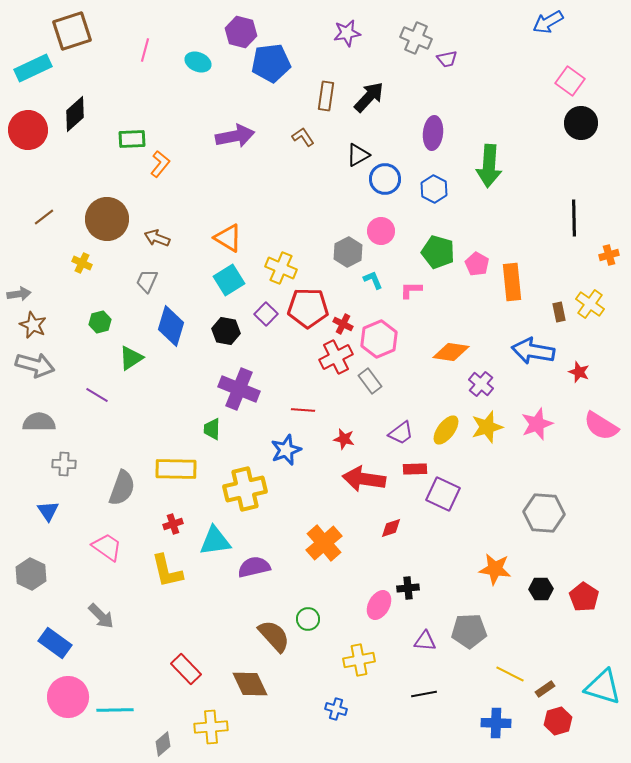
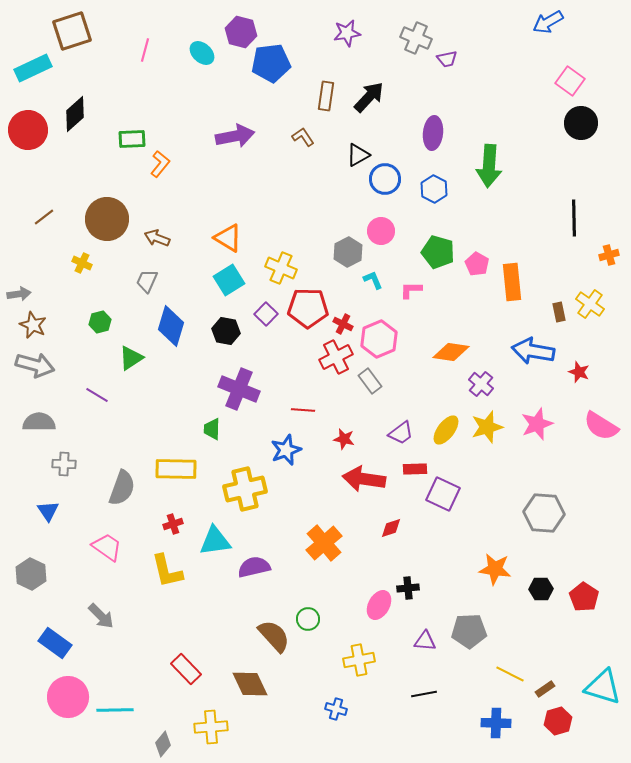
cyan ellipse at (198, 62): moved 4 px right, 9 px up; rotated 20 degrees clockwise
gray diamond at (163, 744): rotated 10 degrees counterclockwise
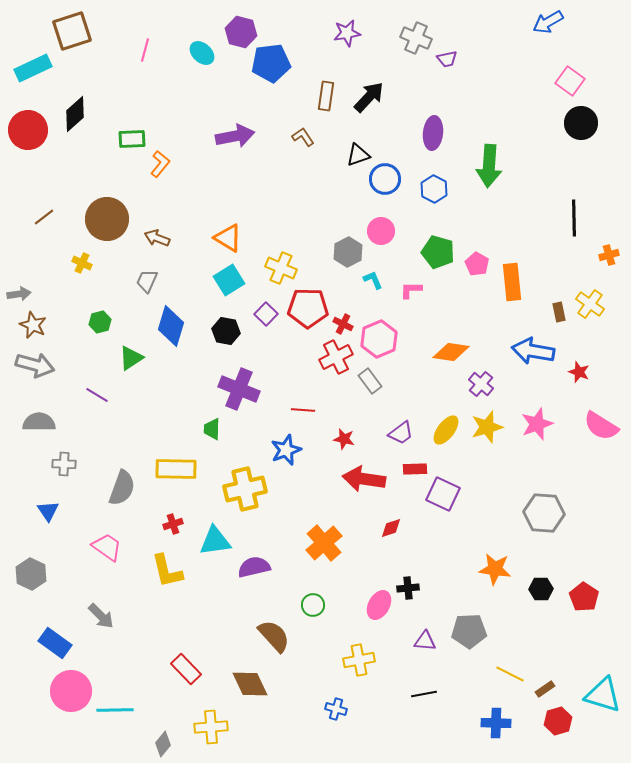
black triangle at (358, 155): rotated 10 degrees clockwise
green circle at (308, 619): moved 5 px right, 14 px up
cyan triangle at (603, 687): moved 8 px down
pink circle at (68, 697): moved 3 px right, 6 px up
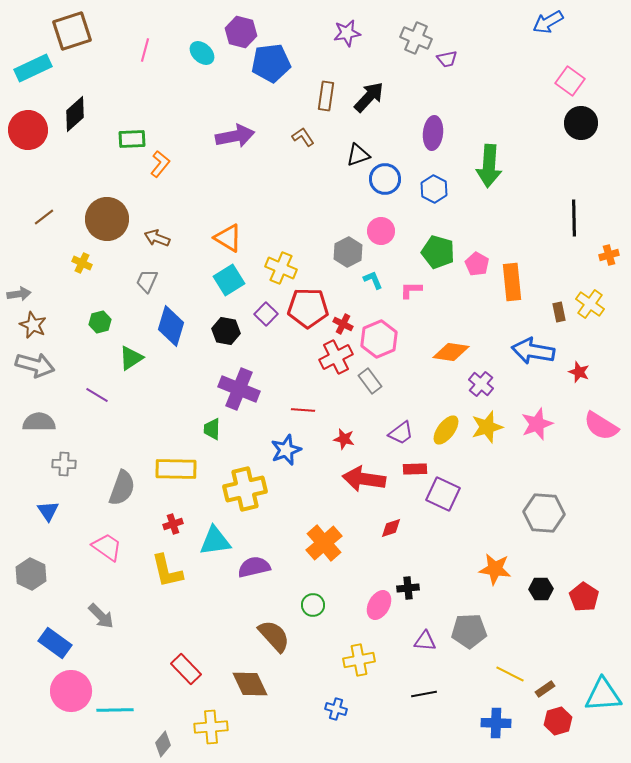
cyan triangle at (603, 695): rotated 21 degrees counterclockwise
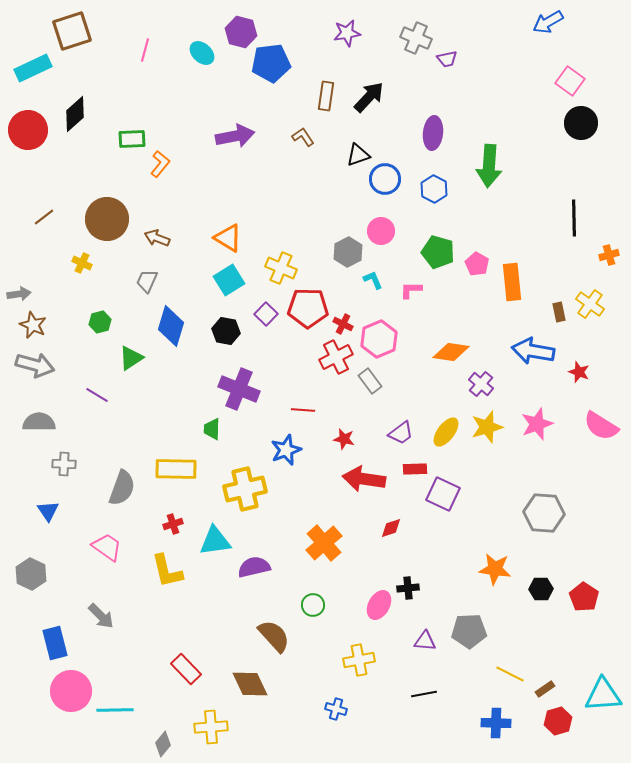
yellow ellipse at (446, 430): moved 2 px down
blue rectangle at (55, 643): rotated 40 degrees clockwise
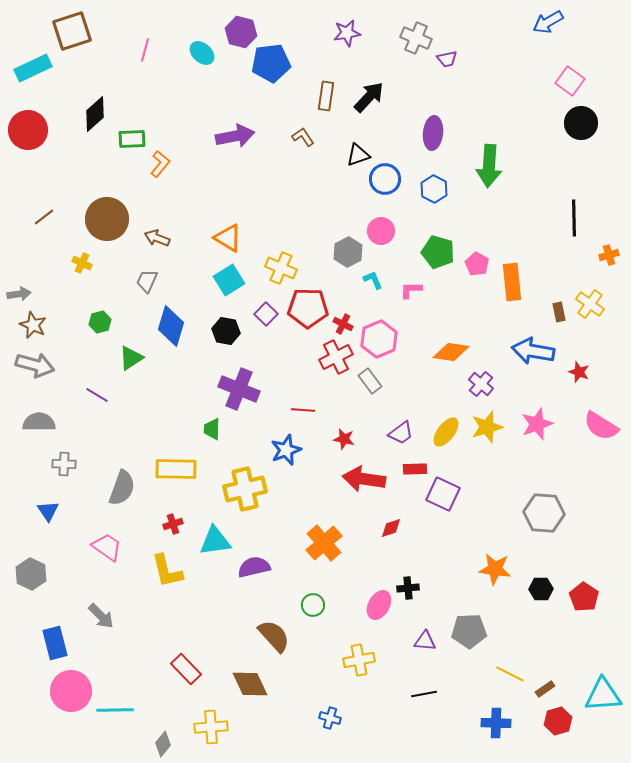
black diamond at (75, 114): moved 20 px right
blue cross at (336, 709): moved 6 px left, 9 px down
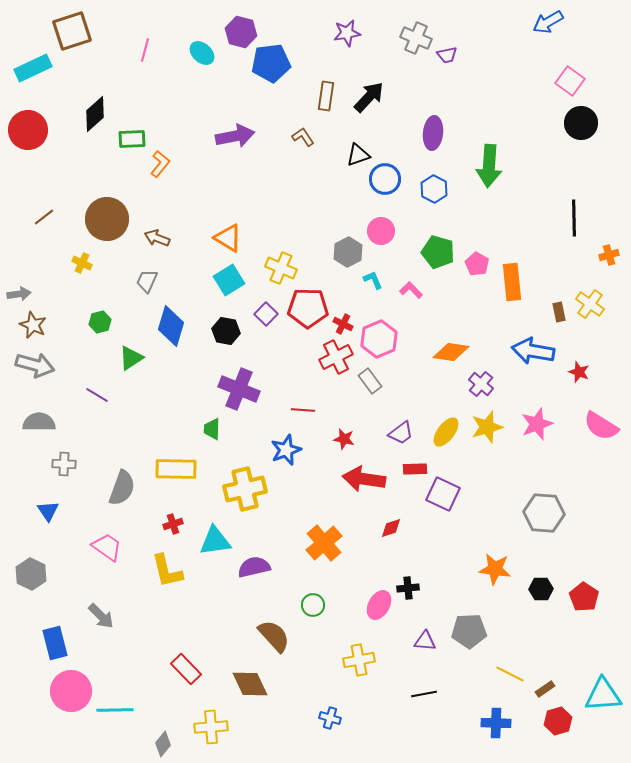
purple trapezoid at (447, 59): moved 4 px up
pink L-shape at (411, 290): rotated 45 degrees clockwise
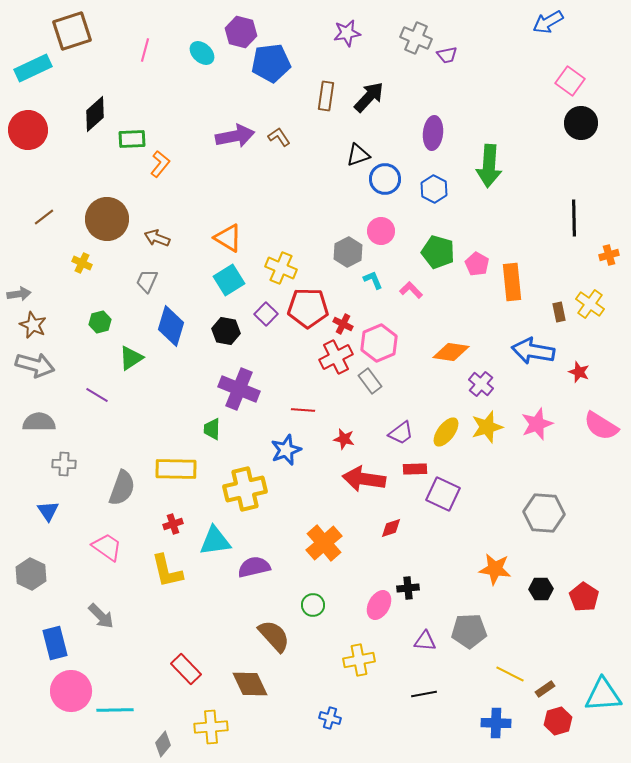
brown L-shape at (303, 137): moved 24 px left
pink hexagon at (379, 339): moved 4 px down
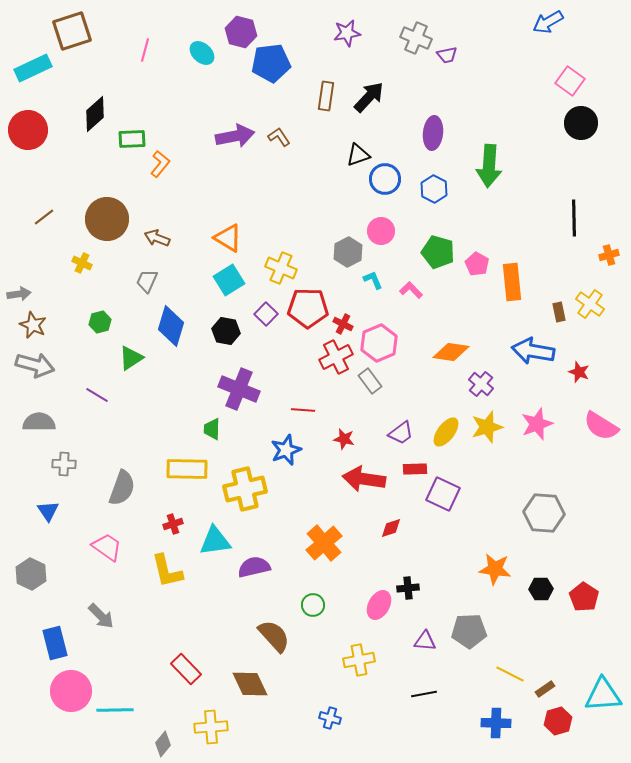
yellow rectangle at (176, 469): moved 11 px right
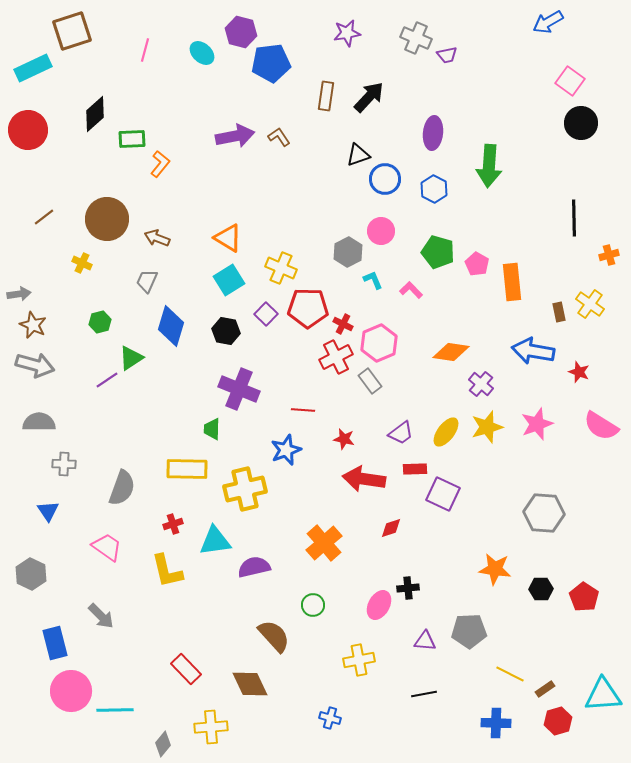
purple line at (97, 395): moved 10 px right, 15 px up; rotated 65 degrees counterclockwise
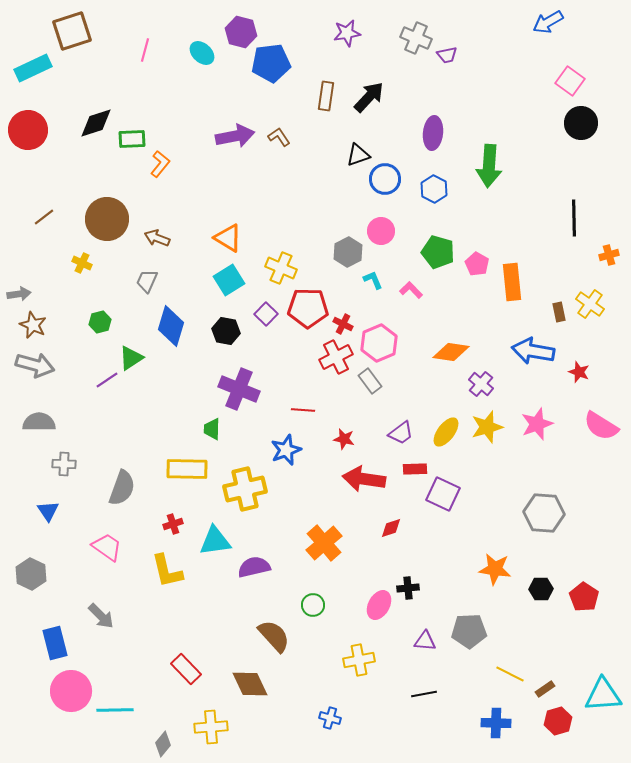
black diamond at (95, 114): moved 1 px right, 9 px down; rotated 24 degrees clockwise
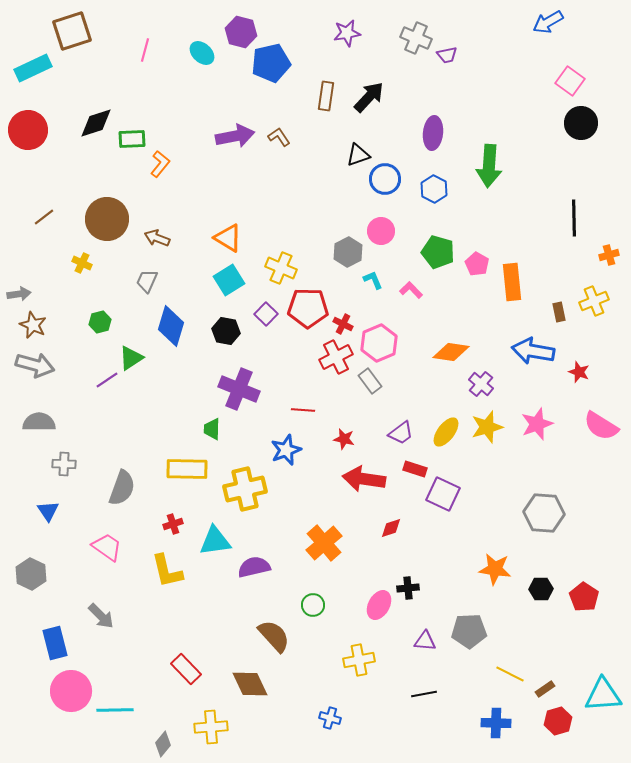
blue pentagon at (271, 63): rotated 6 degrees counterclockwise
yellow cross at (590, 304): moved 4 px right, 3 px up; rotated 32 degrees clockwise
red rectangle at (415, 469): rotated 20 degrees clockwise
